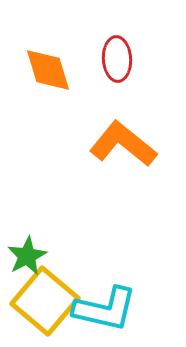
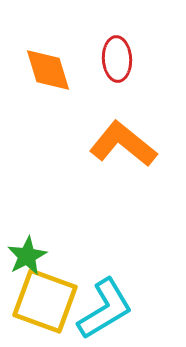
yellow square: rotated 20 degrees counterclockwise
cyan L-shape: rotated 44 degrees counterclockwise
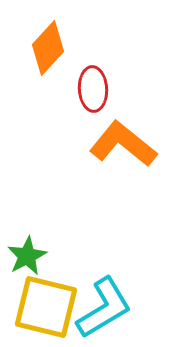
red ellipse: moved 24 px left, 30 px down
orange diamond: moved 22 px up; rotated 60 degrees clockwise
yellow square: moved 1 px right, 6 px down; rotated 6 degrees counterclockwise
cyan L-shape: moved 1 px left, 1 px up
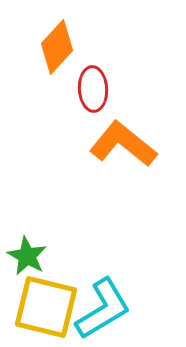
orange diamond: moved 9 px right, 1 px up
green star: rotated 15 degrees counterclockwise
cyan L-shape: moved 1 px left, 1 px down
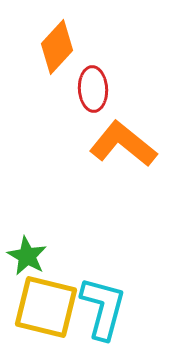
cyan L-shape: moved 1 px up; rotated 44 degrees counterclockwise
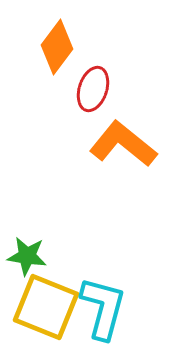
orange diamond: rotated 6 degrees counterclockwise
red ellipse: rotated 21 degrees clockwise
green star: rotated 21 degrees counterclockwise
yellow square: rotated 8 degrees clockwise
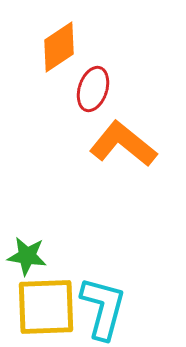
orange diamond: moved 2 px right; rotated 20 degrees clockwise
yellow square: rotated 24 degrees counterclockwise
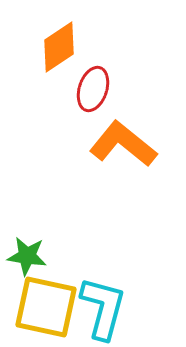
yellow square: rotated 14 degrees clockwise
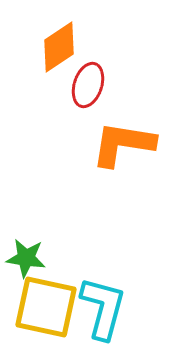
red ellipse: moved 5 px left, 4 px up
orange L-shape: rotated 30 degrees counterclockwise
green star: moved 1 px left, 2 px down
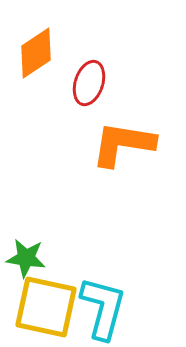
orange diamond: moved 23 px left, 6 px down
red ellipse: moved 1 px right, 2 px up
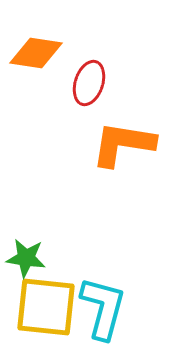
orange diamond: rotated 42 degrees clockwise
yellow square: rotated 6 degrees counterclockwise
